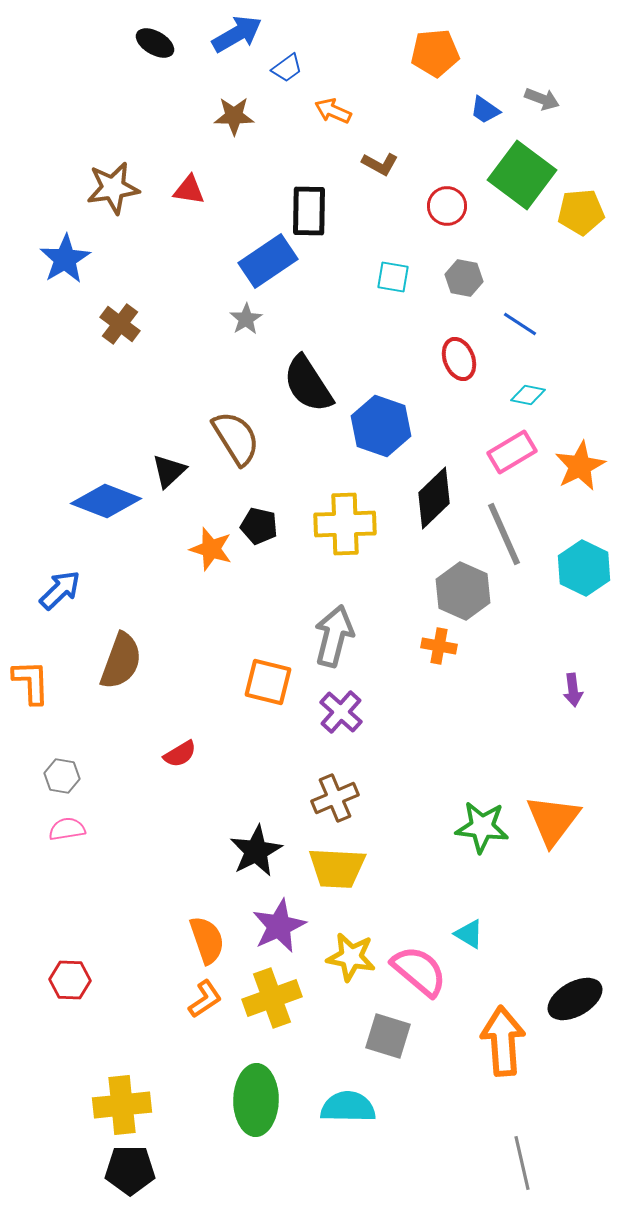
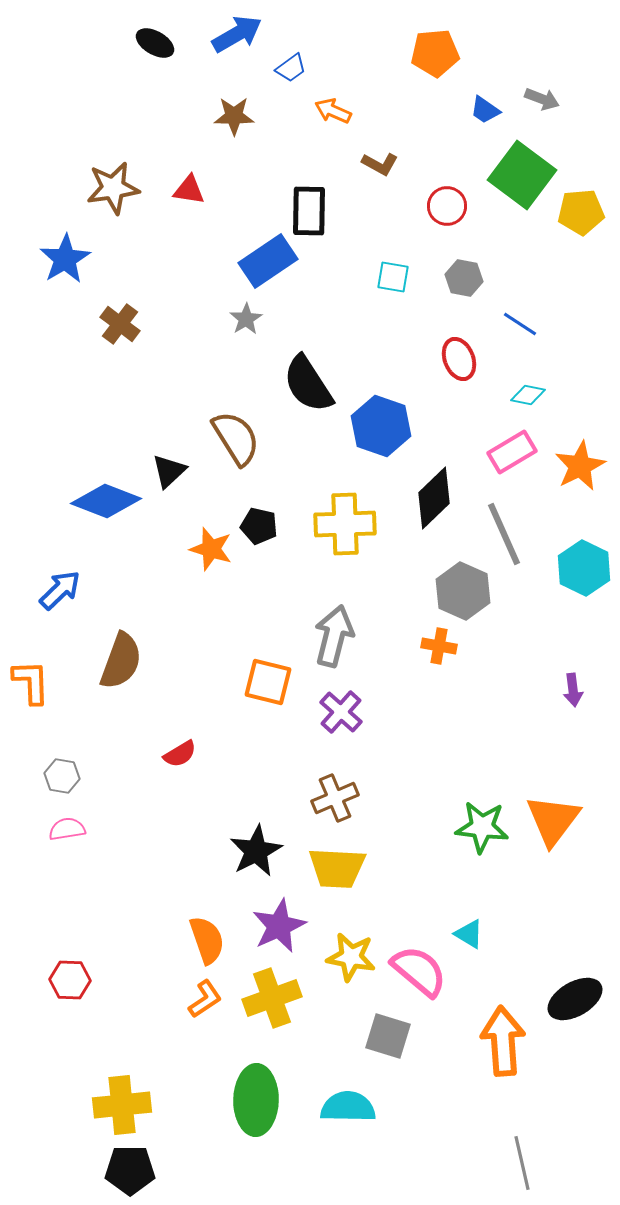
blue trapezoid at (287, 68): moved 4 px right
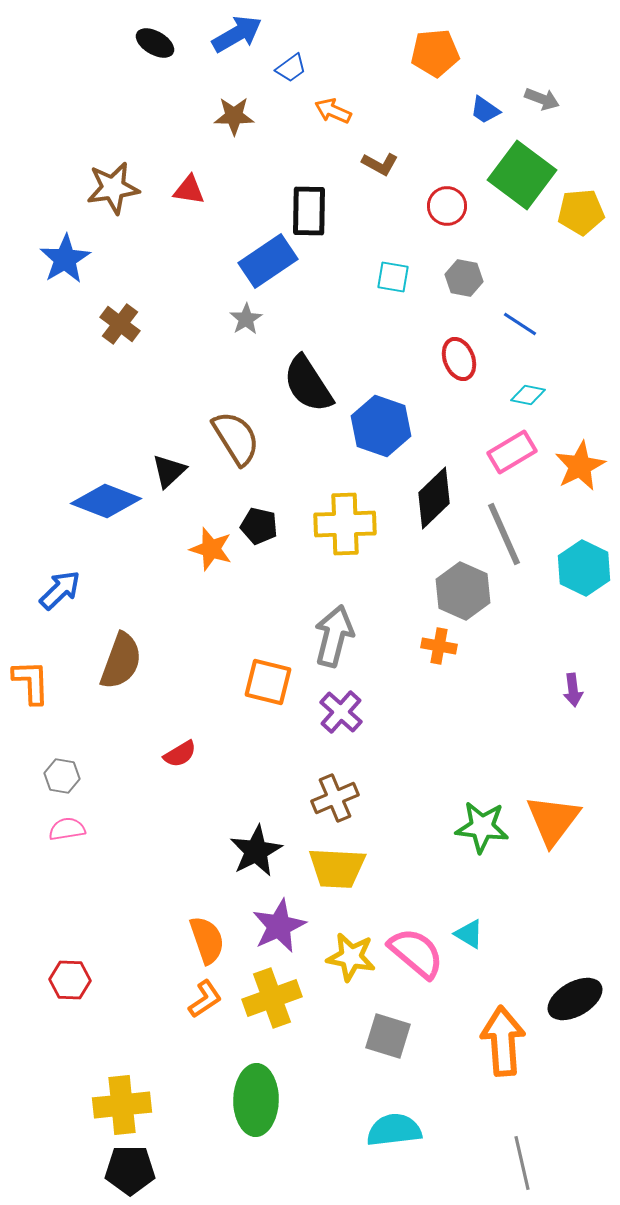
pink semicircle at (419, 971): moved 3 px left, 18 px up
cyan semicircle at (348, 1107): moved 46 px right, 23 px down; rotated 8 degrees counterclockwise
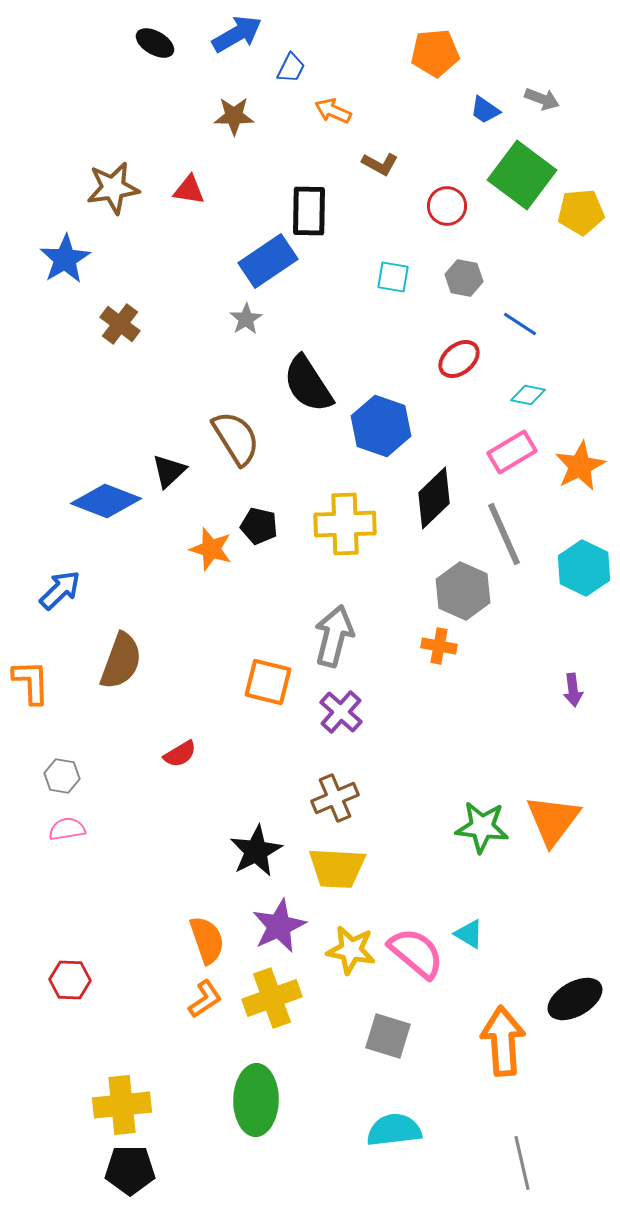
blue trapezoid at (291, 68): rotated 28 degrees counterclockwise
red ellipse at (459, 359): rotated 72 degrees clockwise
yellow star at (351, 957): moved 7 px up
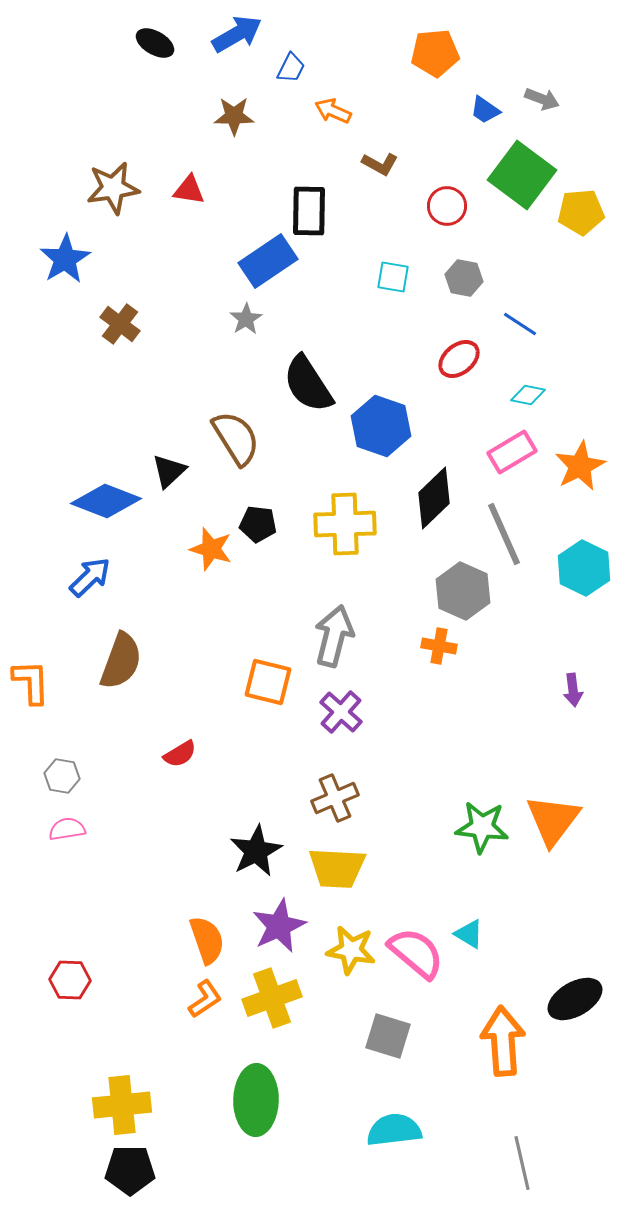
black pentagon at (259, 526): moved 1 px left, 2 px up; rotated 6 degrees counterclockwise
blue arrow at (60, 590): moved 30 px right, 13 px up
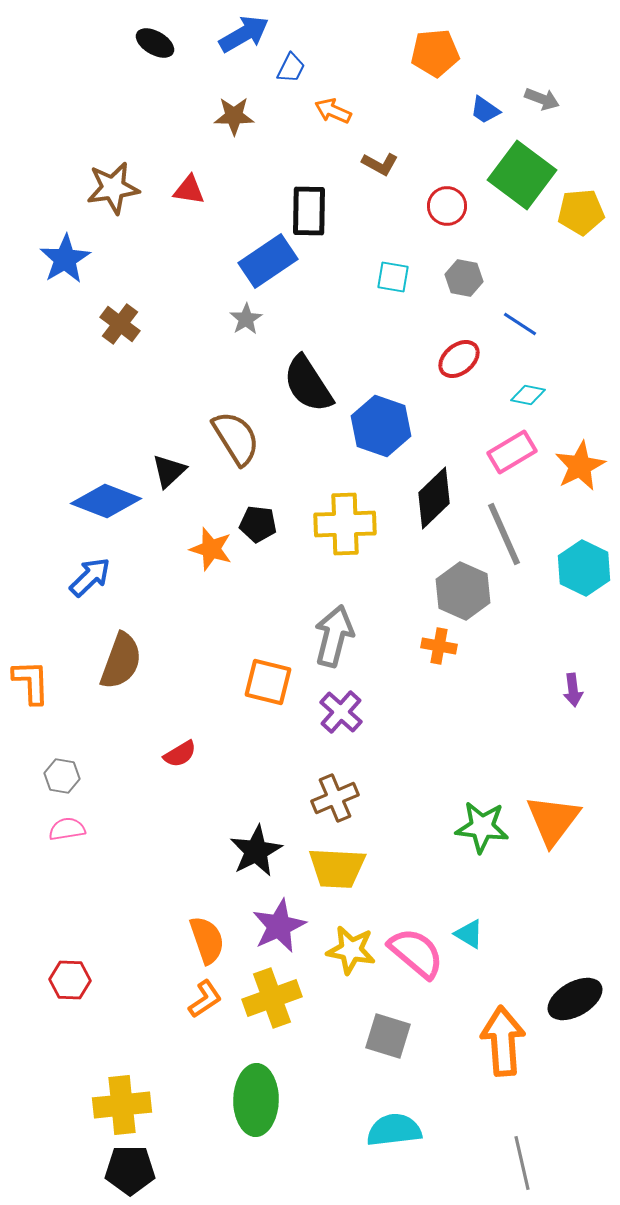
blue arrow at (237, 34): moved 7 px right
